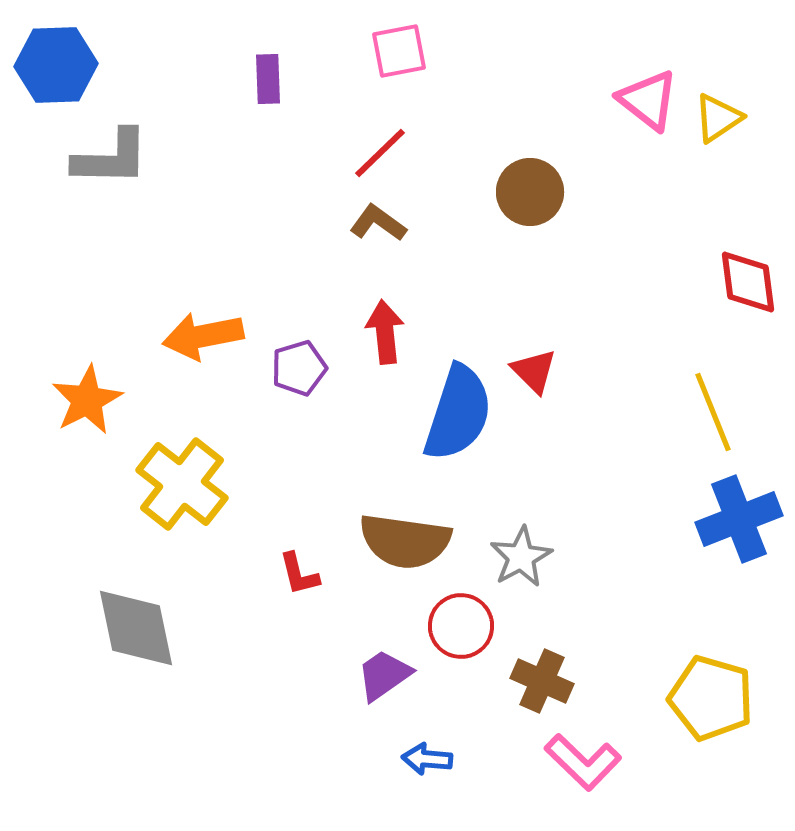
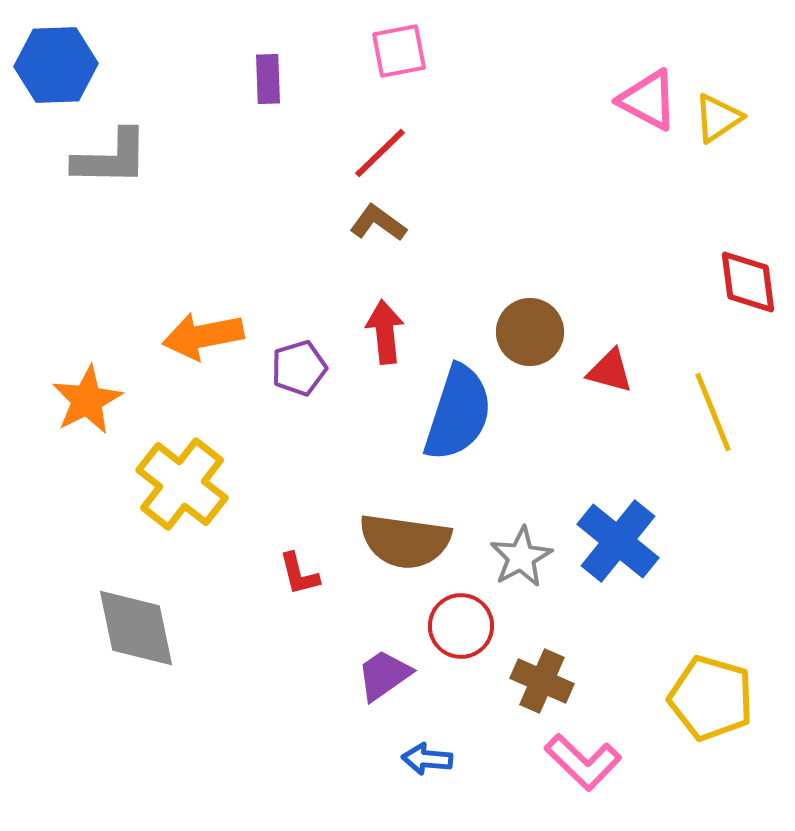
pink triangle: rotated 10 degrees counterclockwise
brown circle: moved 140 px down
red triangle: moved 76 px right; rotated 30 degrees counterclockwise
blue cross: moved 121 px left, 22 px down; rotated 30 degrees counterclockwise
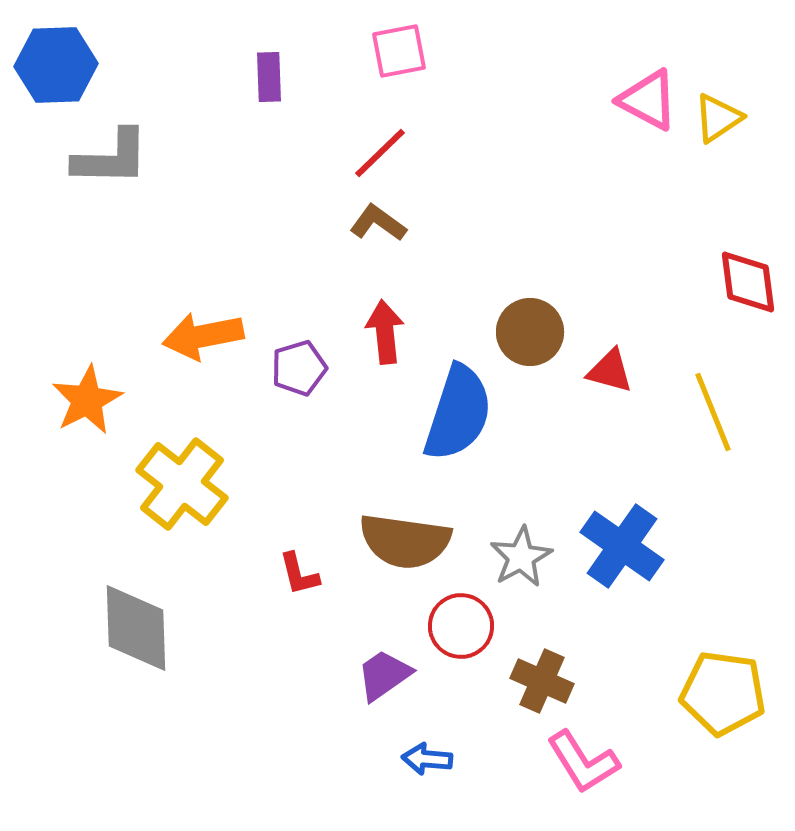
purple rectangle: moved 1 px right, 2 px up
blue cross: moved 4 px right, 5 px down; rotated 4 degrees counterclockwise
gray diamond: rotated 10 degrees clockwise
yellow pentagon: moved 12 px right, 5 px up; rotated 8 degrees counterclockwise
pink L-shape: rotated 14 degrees clockwise
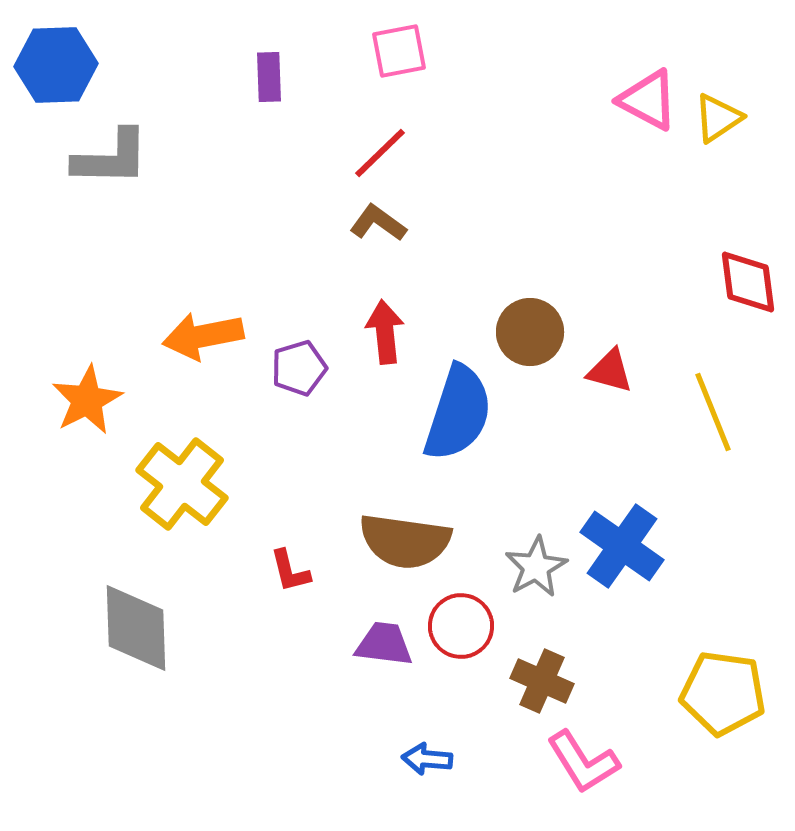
gray star: moved 15 px right, 10 px down
red L-shape: moved 9 px left, 3 px up
purple trapezoid: moved 31 px up; rotated 42 degrees clockwise
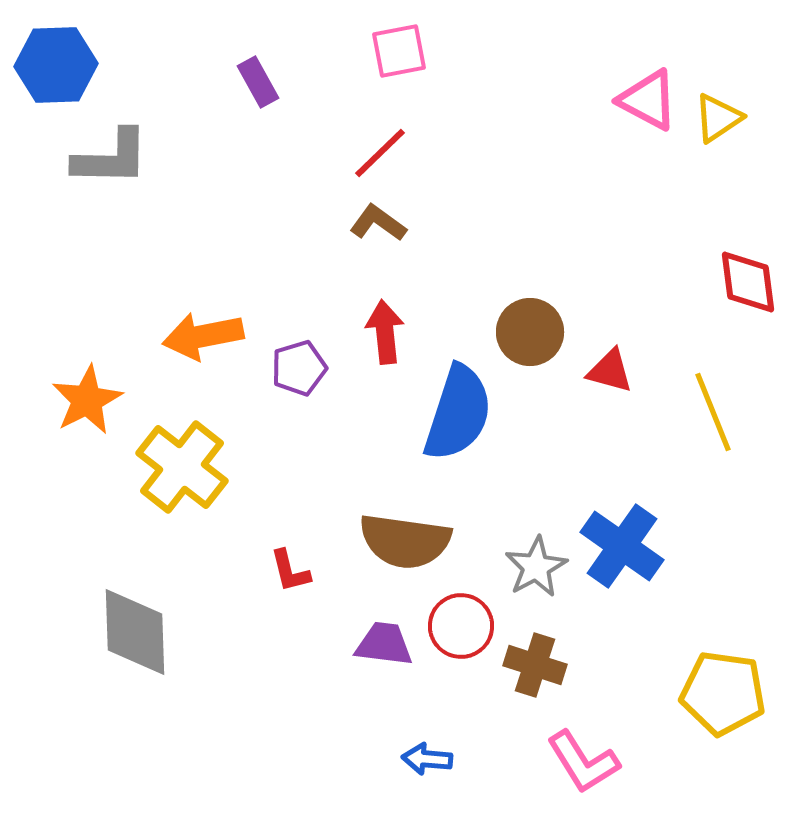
purple rectangle: moved 11 px left, 5 px down; rotated 27 degrees counterclockwise
yellow cross: moved 17 px up
gray diamond: moved 1 px left, 4 px down
brown cross: moved 7 px left, 16 px up; rotated 6 degrees counterclockwise
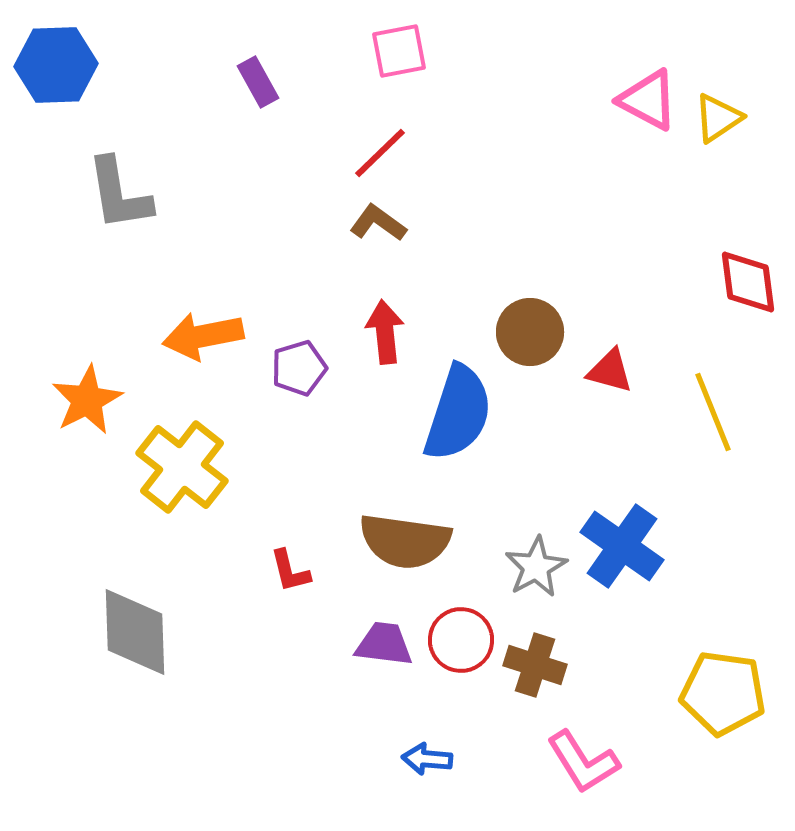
gray L-shape: moved 8 px right, 36 px down; rotated 80 degrees clockwise
red circle: moved 14 px down
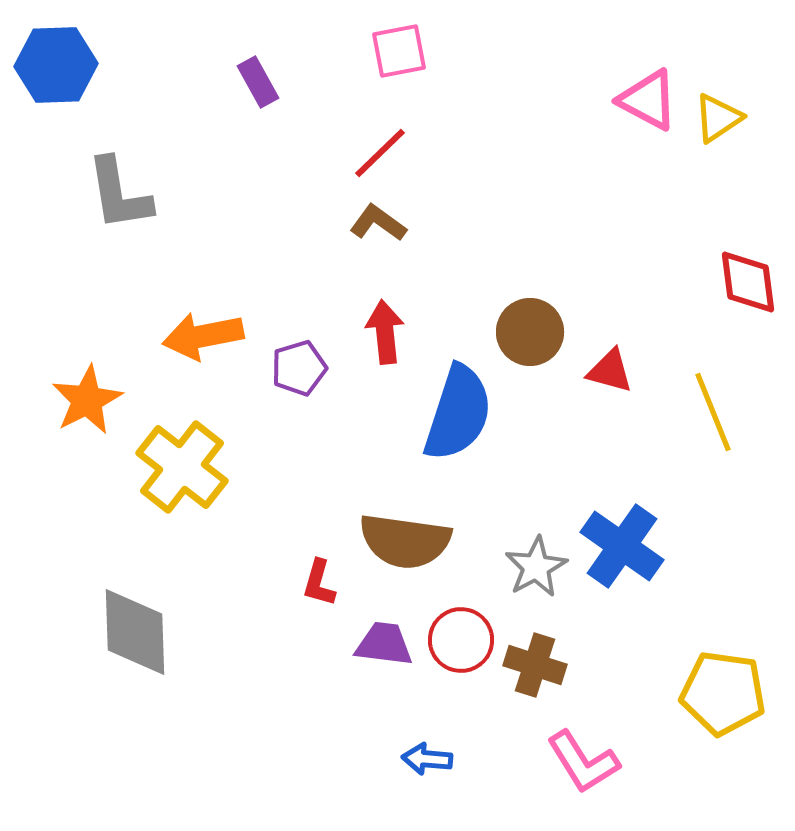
red L-shape: moved 29 px right, 12 px down; rotated 30 degrees clockwise
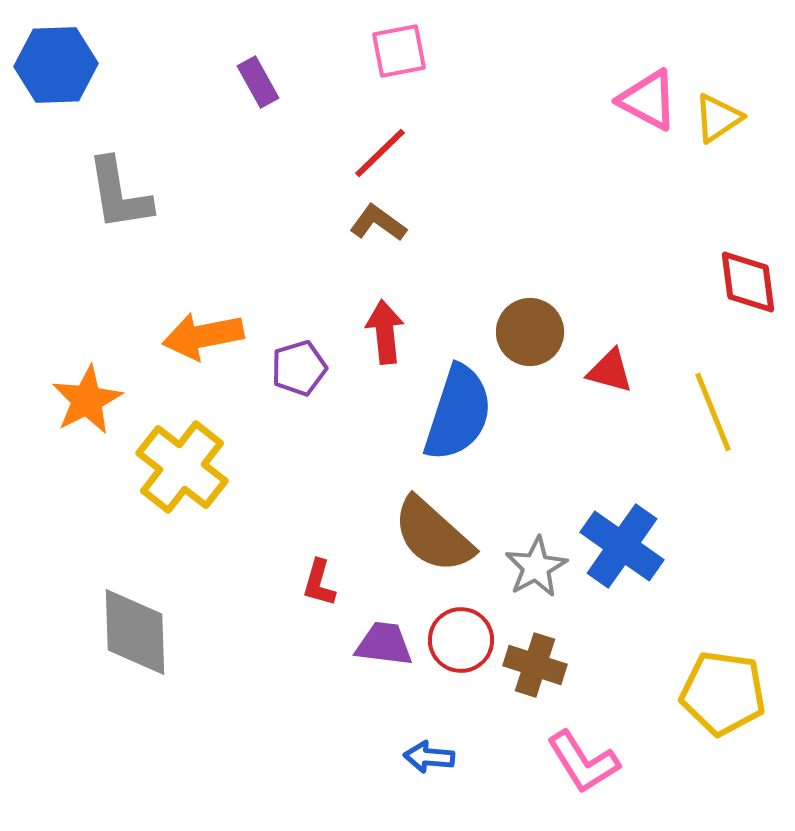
brown semicircle: moved 28 px right, 6 px up; rotated 34 degrees clockwise
blue arrow: moved 2 px right, 2 px up
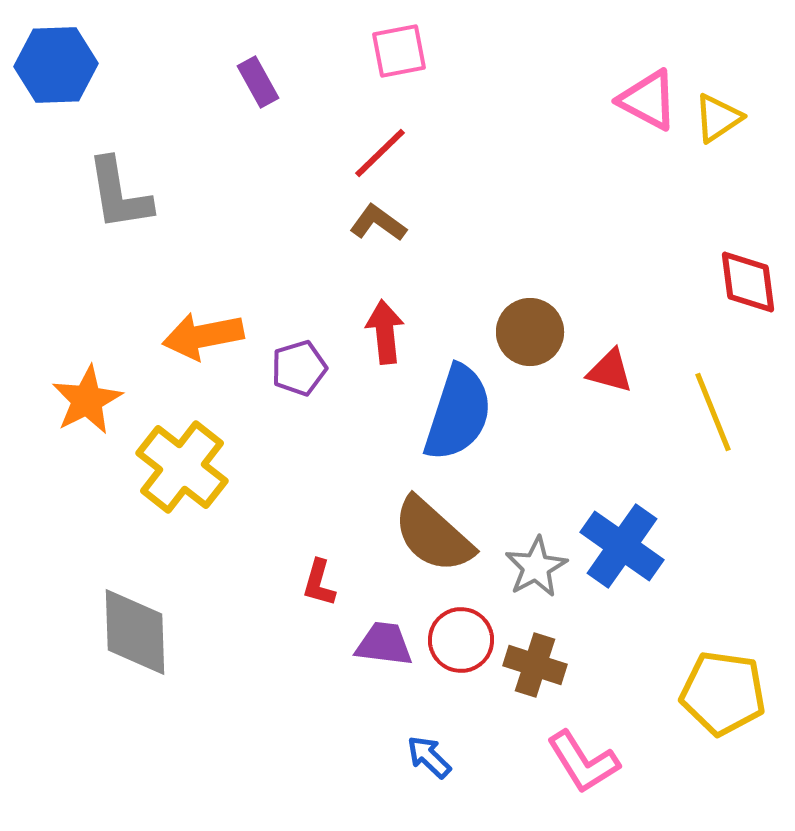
blue arrow: rotated 39 degrees clockwise
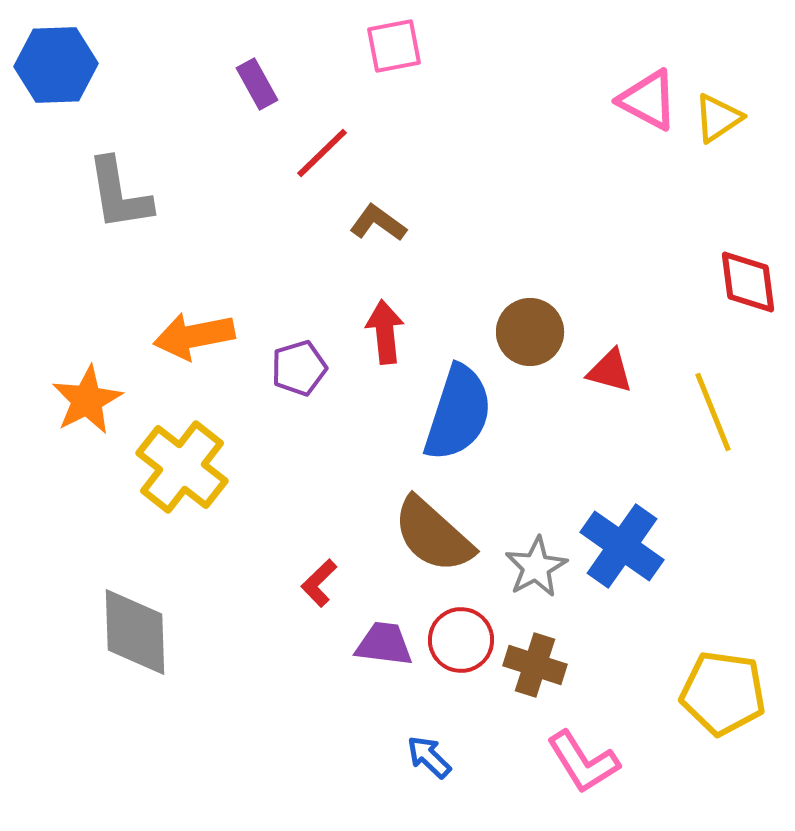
pink square: moved 5 px left, 5 px up
purple rectangle: moved 1 px left, 2 px down
red line: moved 58 px left
orange arrow: moved 9 px left
red L-shape: rotated 30 degrees clockwise
